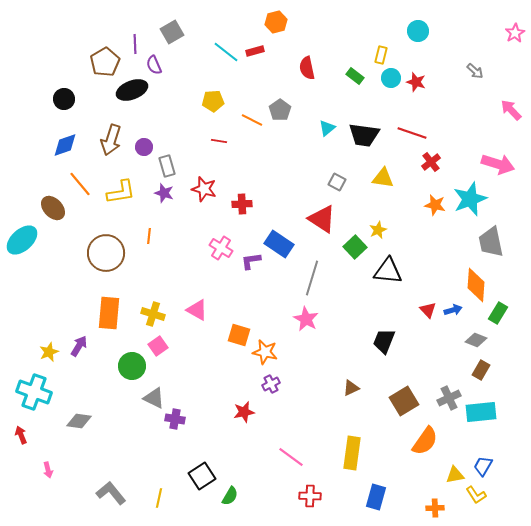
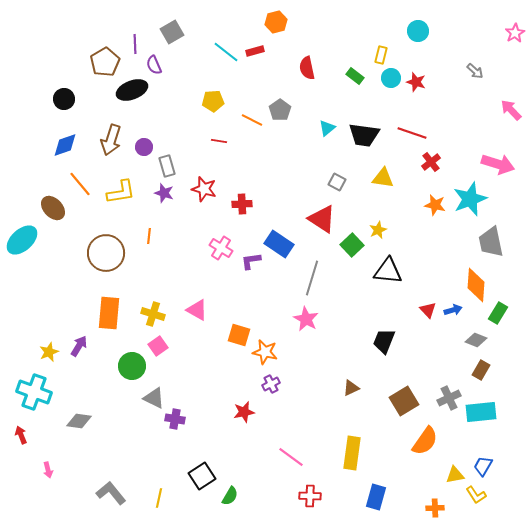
green square at (355, 247): moved 3 px left, 2 px up
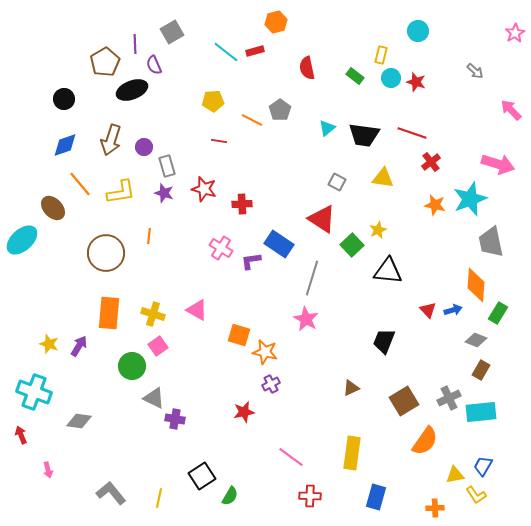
yellow star at (49, 352): moved 8 px up; rotated 30 degrees counterclockwise
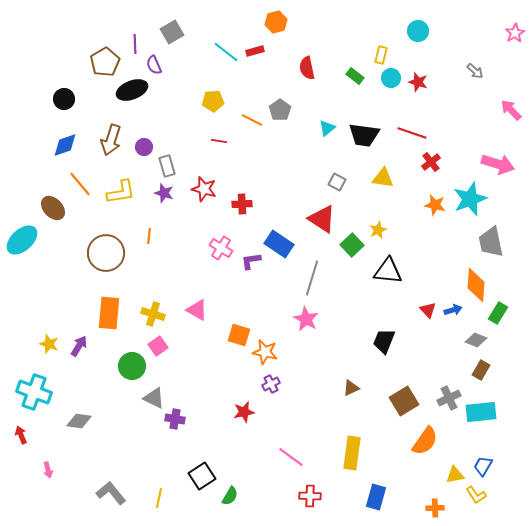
red star at (416, 82): moved 2 px right
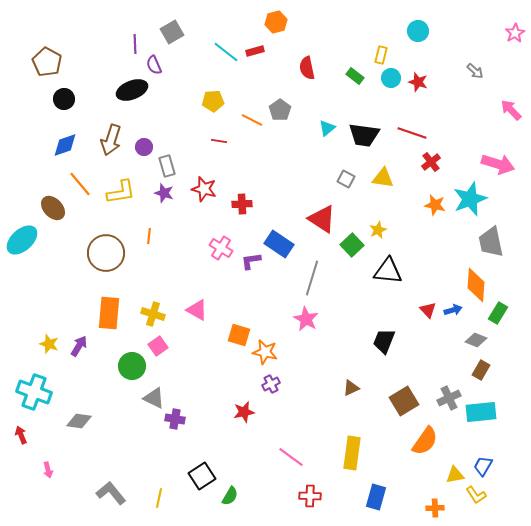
brown pentagon at (105, 62): moved 58 px left; rotated 12 degrees counterclockwise
gray square at (337, 182): moved 9 px right, 3 px up
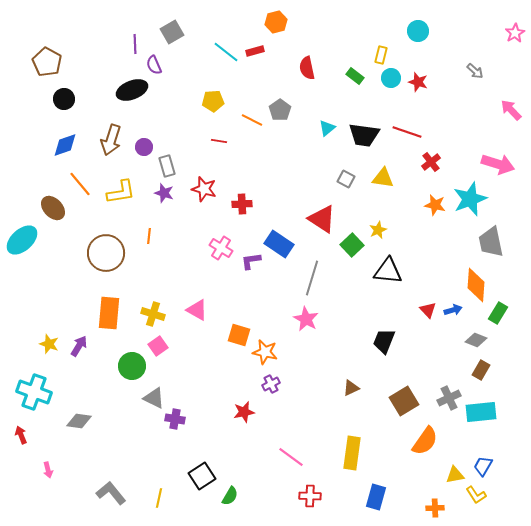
red line at (412, 133): moved 5 px left, 1 px up
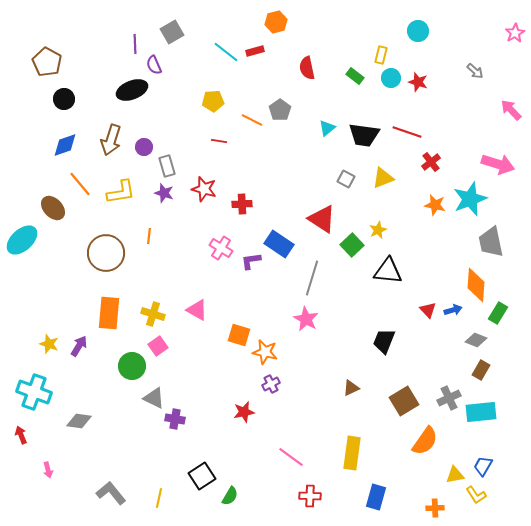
yellow triangle at (383, 178): rotated 30 degrees counterclockwise
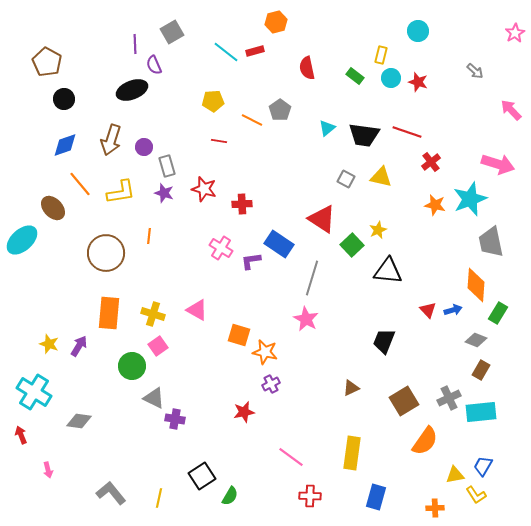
yellow triangle at (383, 178): moved 2 px left, 1 px up; rotated 35 degrees clockwise
cyan cross at (34, 392): rotated 12 degrees clockwise
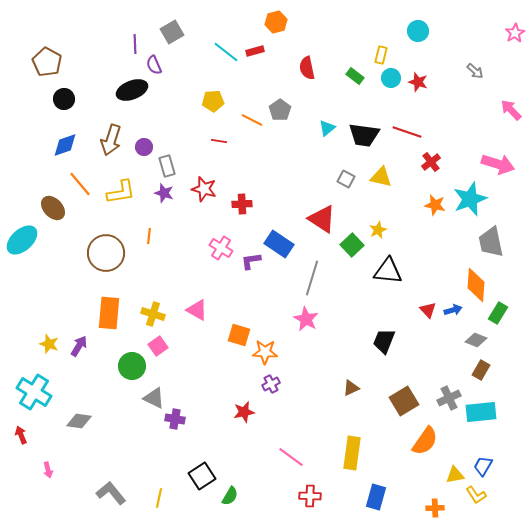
orange star at (265, 352): rotated 10 degrees counterclockwise
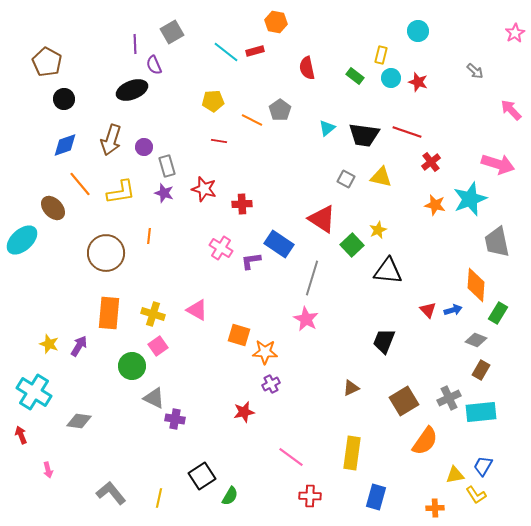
orange hexagon at (276, 22): rotated 25 degrees clockwise
gray trapezoid at (491, 242): moved 6 px right
